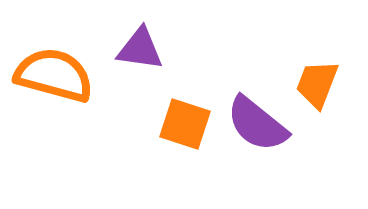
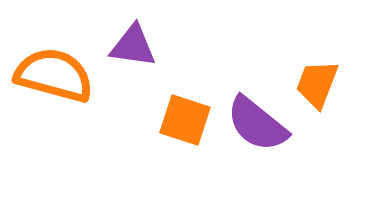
purple triangle: moved 7 px left, 3 px up
orange square: moved 4 px up
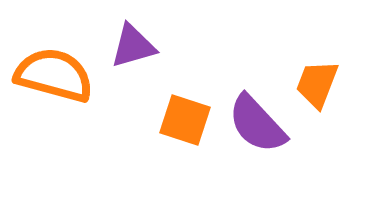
purple triangle: rotated 24 degrees counterclockwise
purple semicircle: rotated 8 degrees clockwise
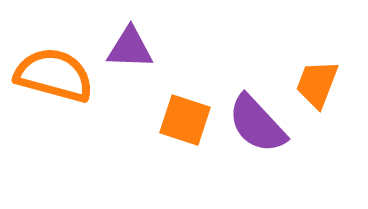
purple triangle: moved 3 px left, 2 px down; rotated 18 degrees clockwise
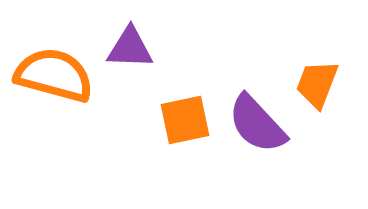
orange square: rotated 30 degrees counterclockwise
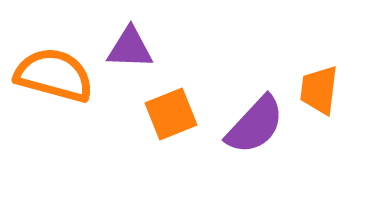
orange trapezoid: moved 2 px right, 6 px down; rotated 14 degrees counterclockwise
orange square: moved 14 px left, 6 px up; rotated 10 degrees counterclockwise
purple semicircle: moved 2 px left, 1 px down; rotated 94 degrees counterclockwise
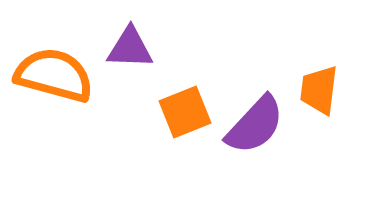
orange square: moved 14 px right, 2 px up
